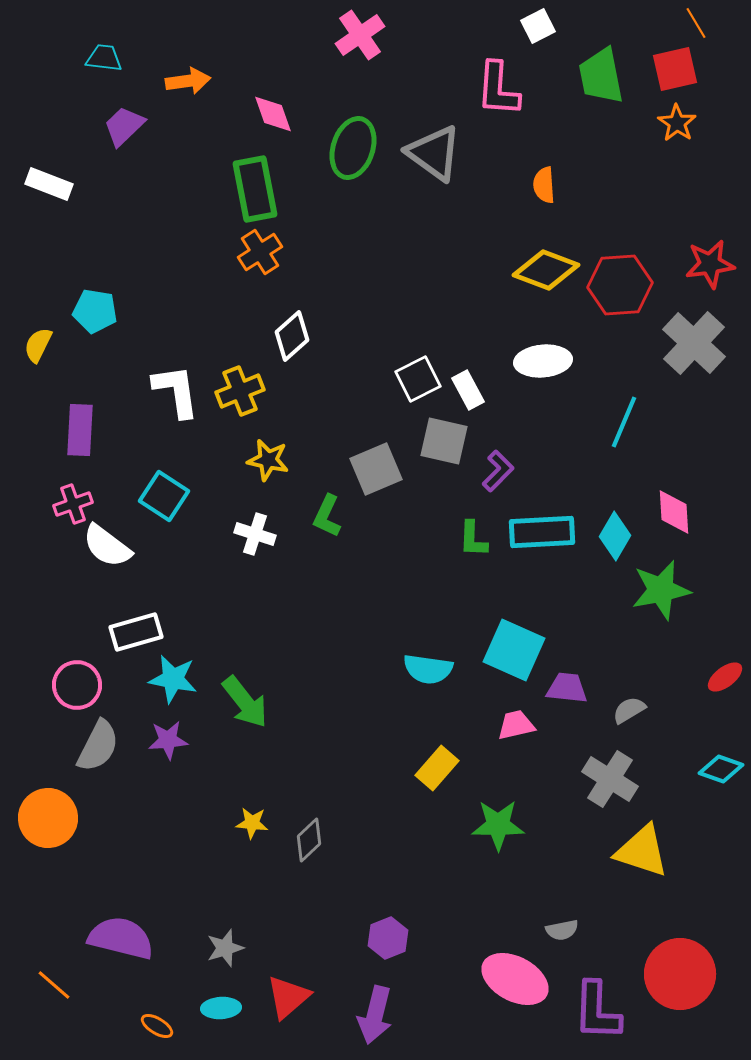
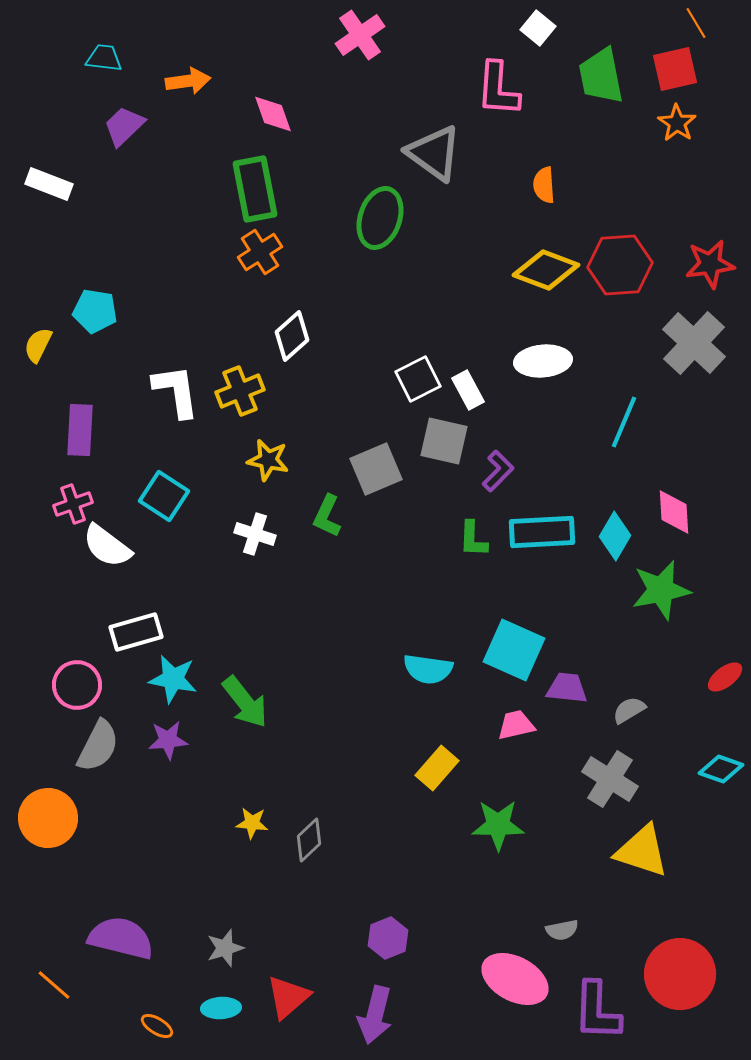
white square at (538, 26): moved 2 px down; rotated 24 degrees counterclockwise
green ellipse at (353, 148): moved 27 px right, 70 px down
red hexagon at (620, 285): moved 20 px up
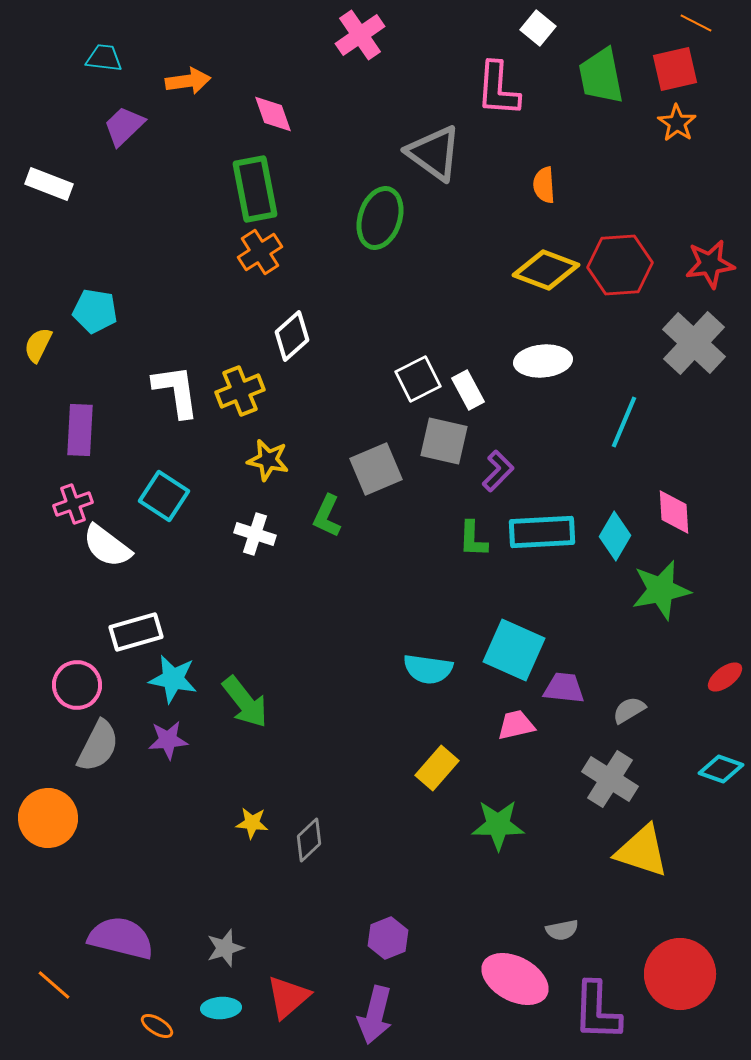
orange line at (696, 23): rotated 32 degrees counterclockwise
purple trapezoid at (567, 688): moved 3 px left
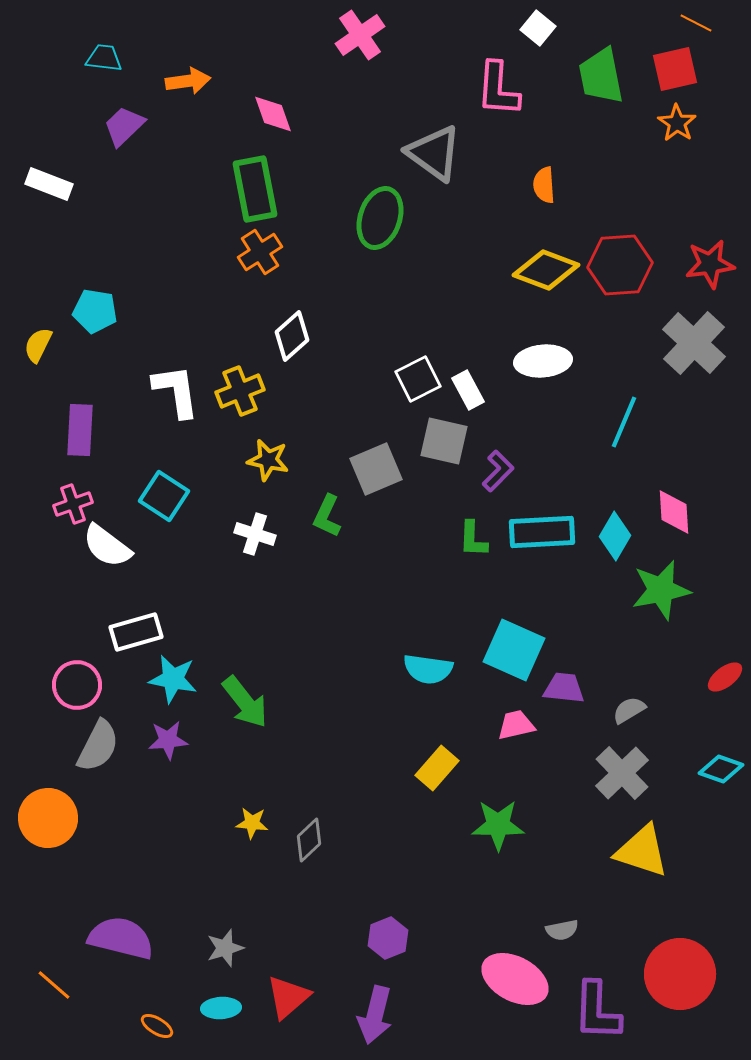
gray cross at (610, 779): moved 12 px right, 6 px up; rotated 14 degrees clockwise
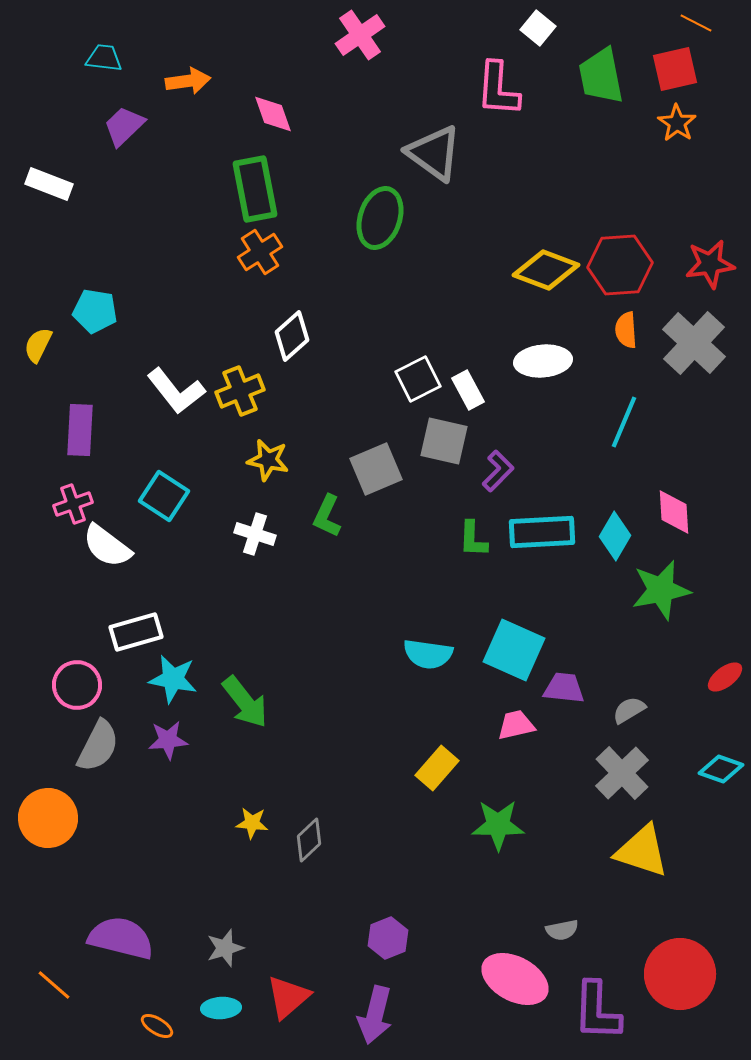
orange semicircle at (544, 185): moved 82 px right, 145 px down
white L-shape at (176, 391): rotated 150 degrees clockwise
cyan semicircle at (428, 669): moved 15 px up
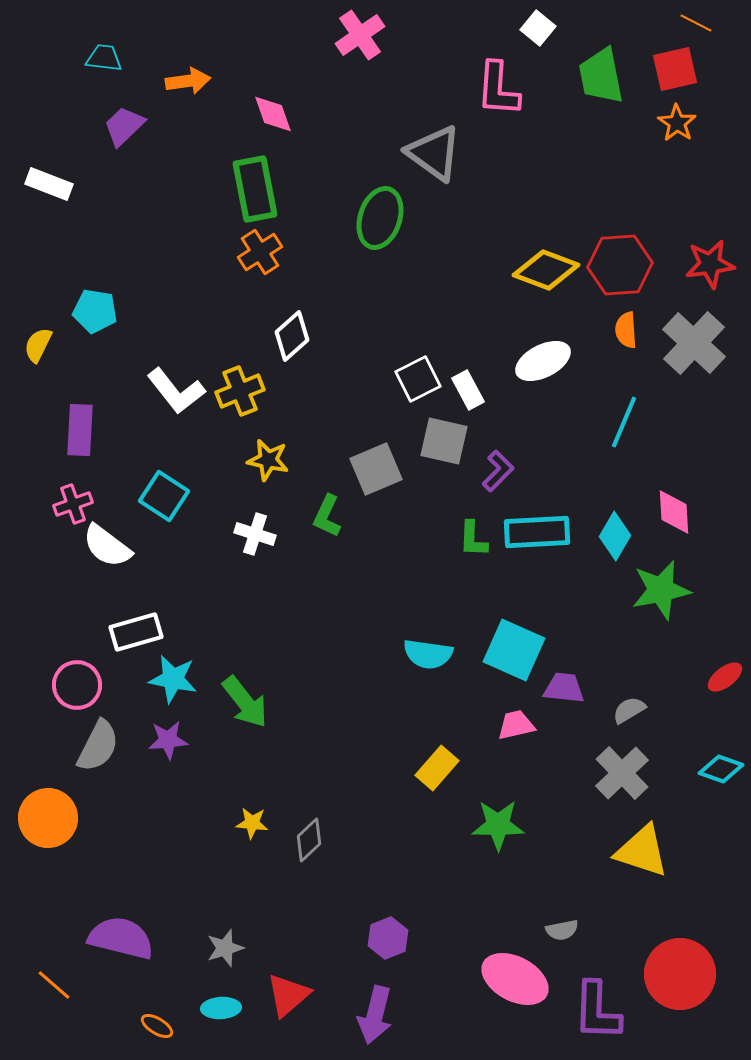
white ellipse at (543, 361): rotated 22 degrees counterclockwise
cyan rectangle at (542, 532): moved 5 px left
red triangle at (288, 997): moved 2 px up
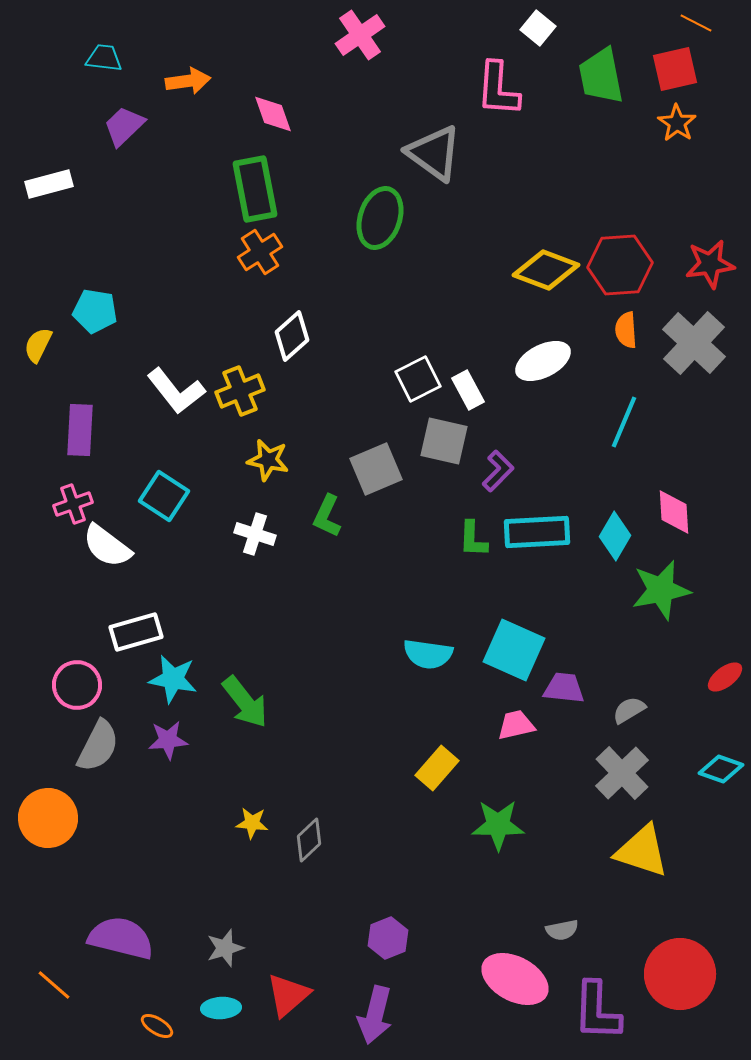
white rectangle at (49, 184): rotated 36 degrees counterclockwise
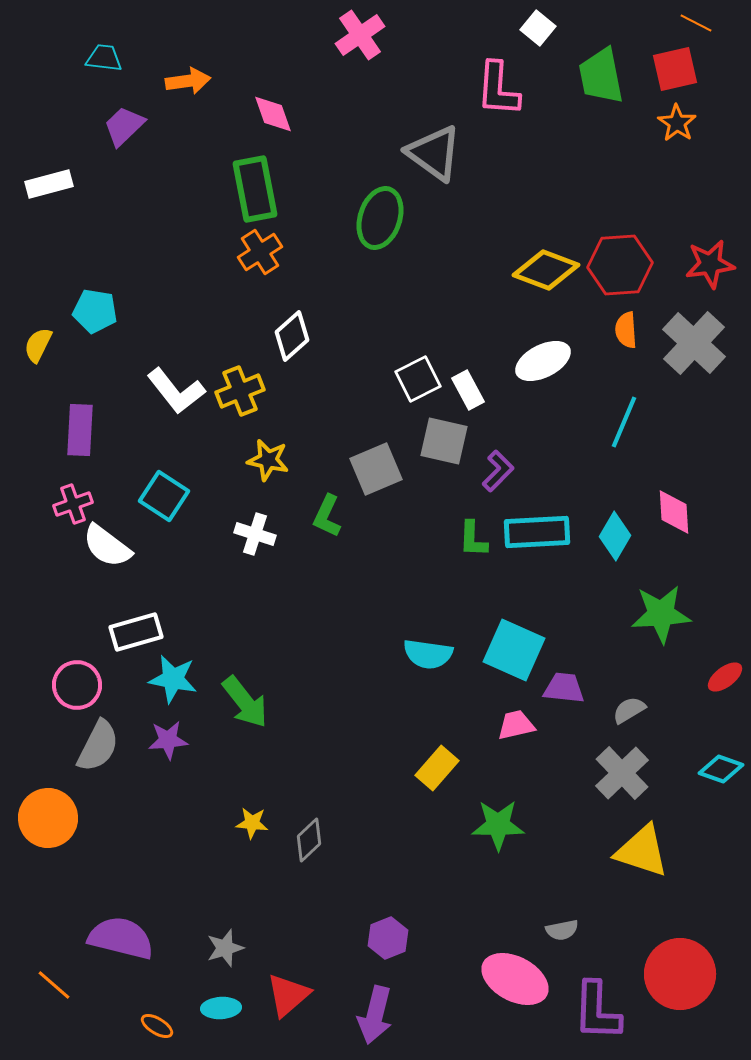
green star at (661, 590): moved 24 px down; rotated 8 degrees clockwise
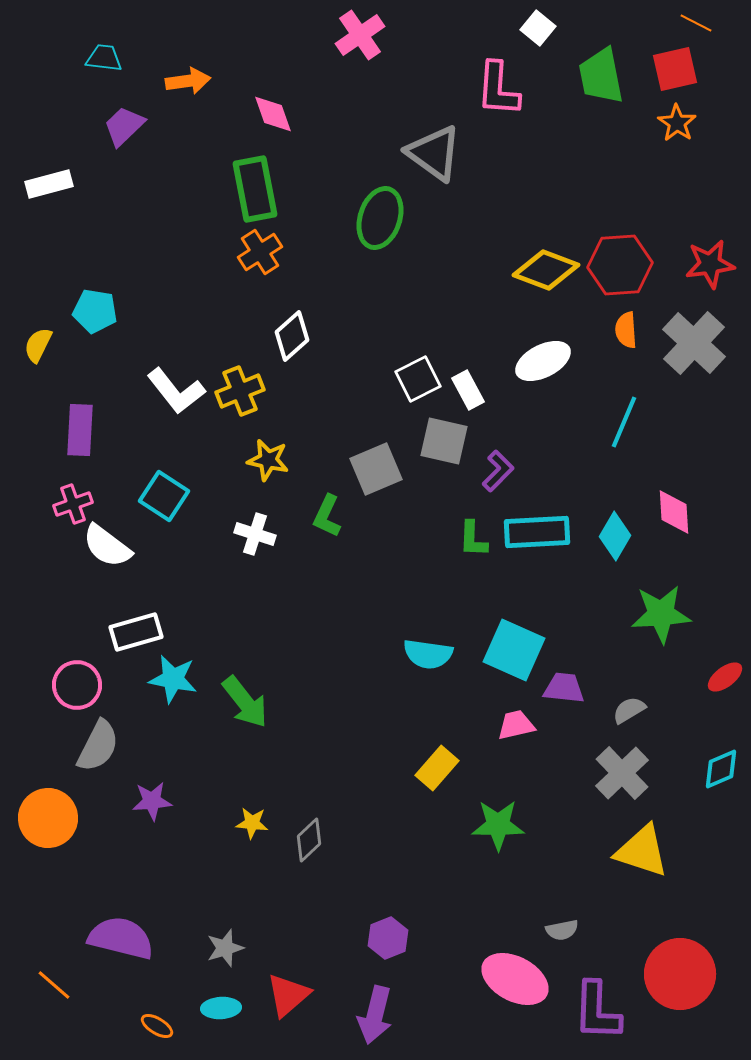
purple star at (168, 740): moved 16 px left, 61 px down
cyan diamond at (721, 769): rotated 42 degrees counterclockwise
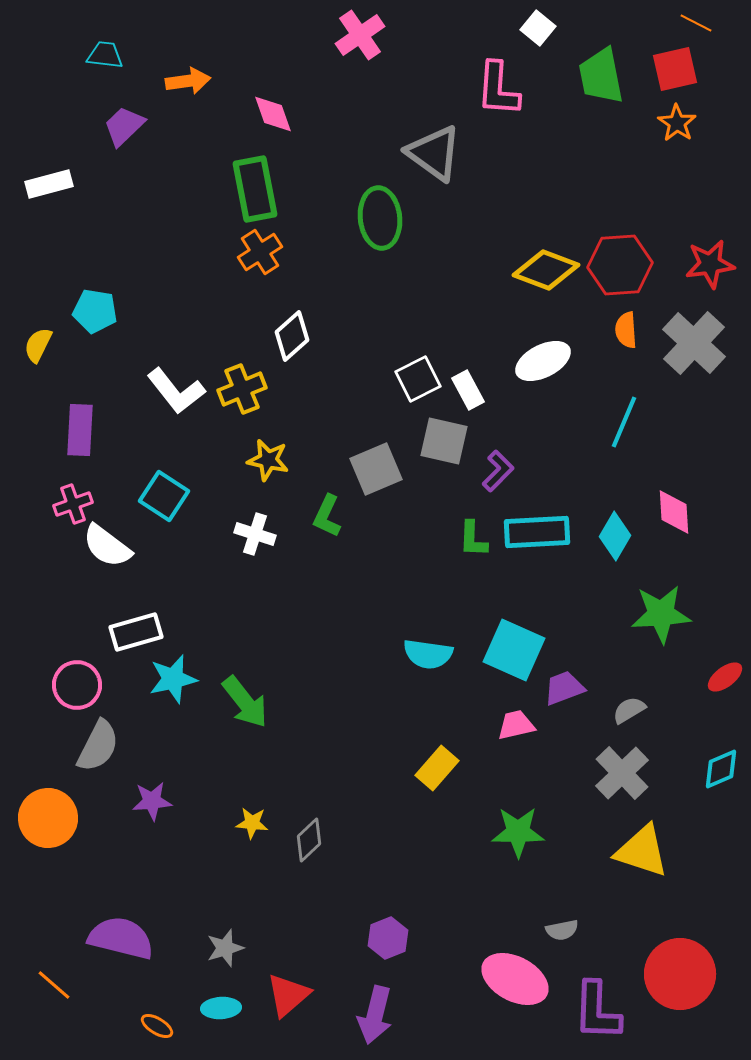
cyan trapezoid at (104, 58): moved 1 px right, 3 px up
green ellipse at (380, 218): rotated 24 degrees counterclockwise
yellow cross at (240, 391): moved 2 px right, 2 px up
cyan star at (173, 679): rotated 24 degrees counterclockwise
purple trapezoid at (564, 688): rotated 27 degrees counterclockwise
green star at (498, 825): moved 20 px right, 7 px down
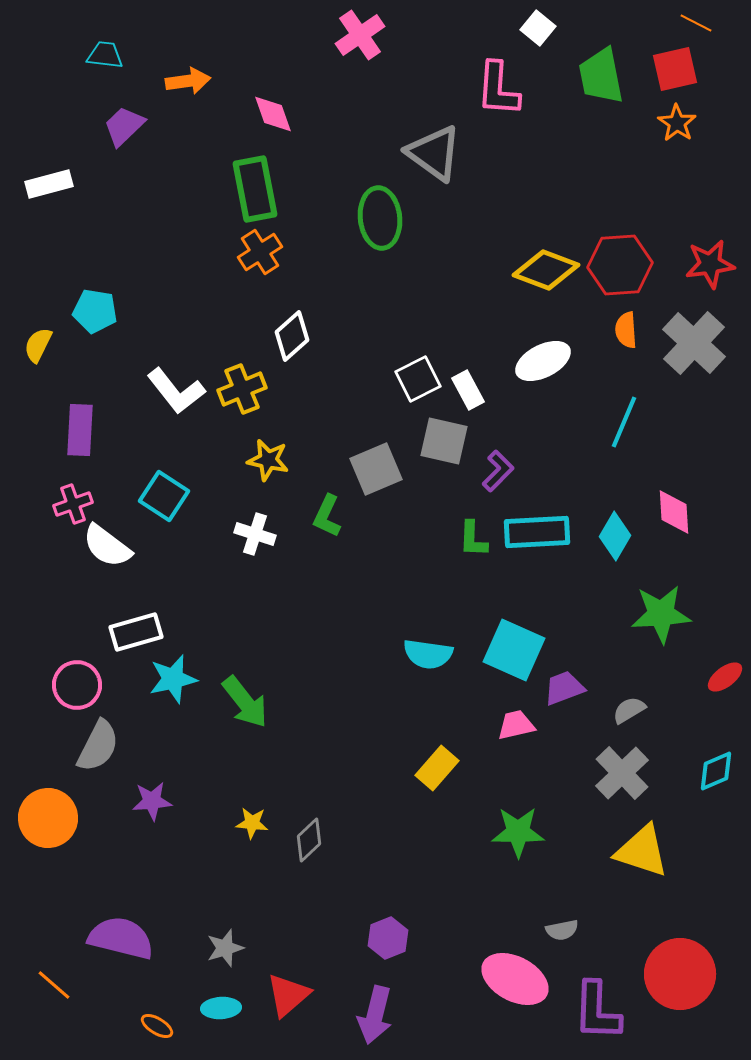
cyan diamond at (721, 769): moved 5 px left, 2 px down
